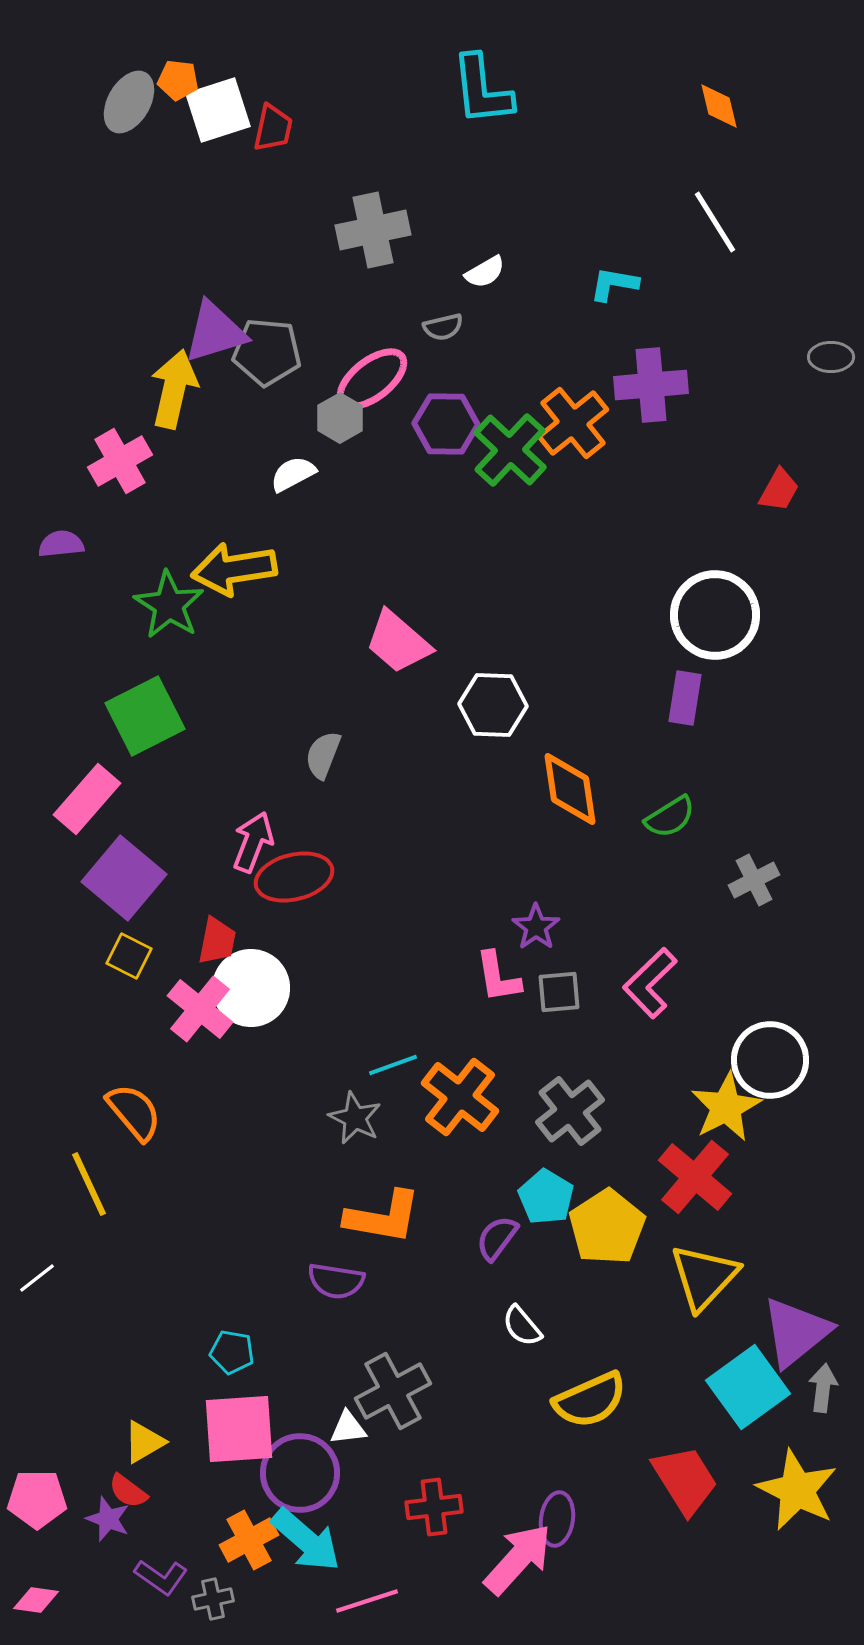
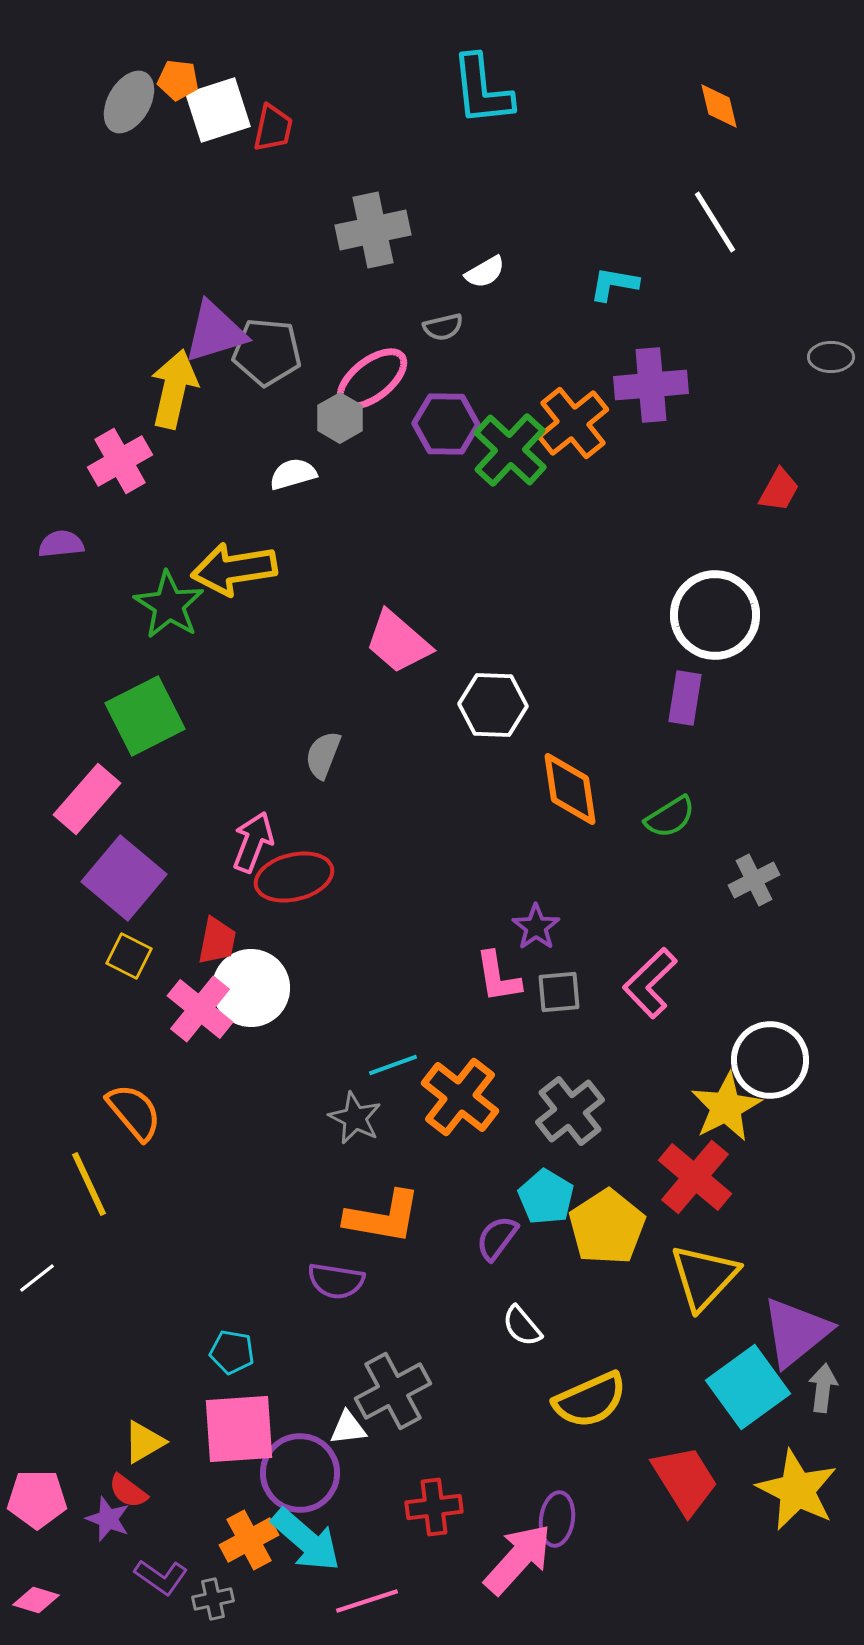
white semicircle at (293, 474): rotated 12 degrees clockwise
pink diamond at (36, 1600): rotated 9 degrees clockwise
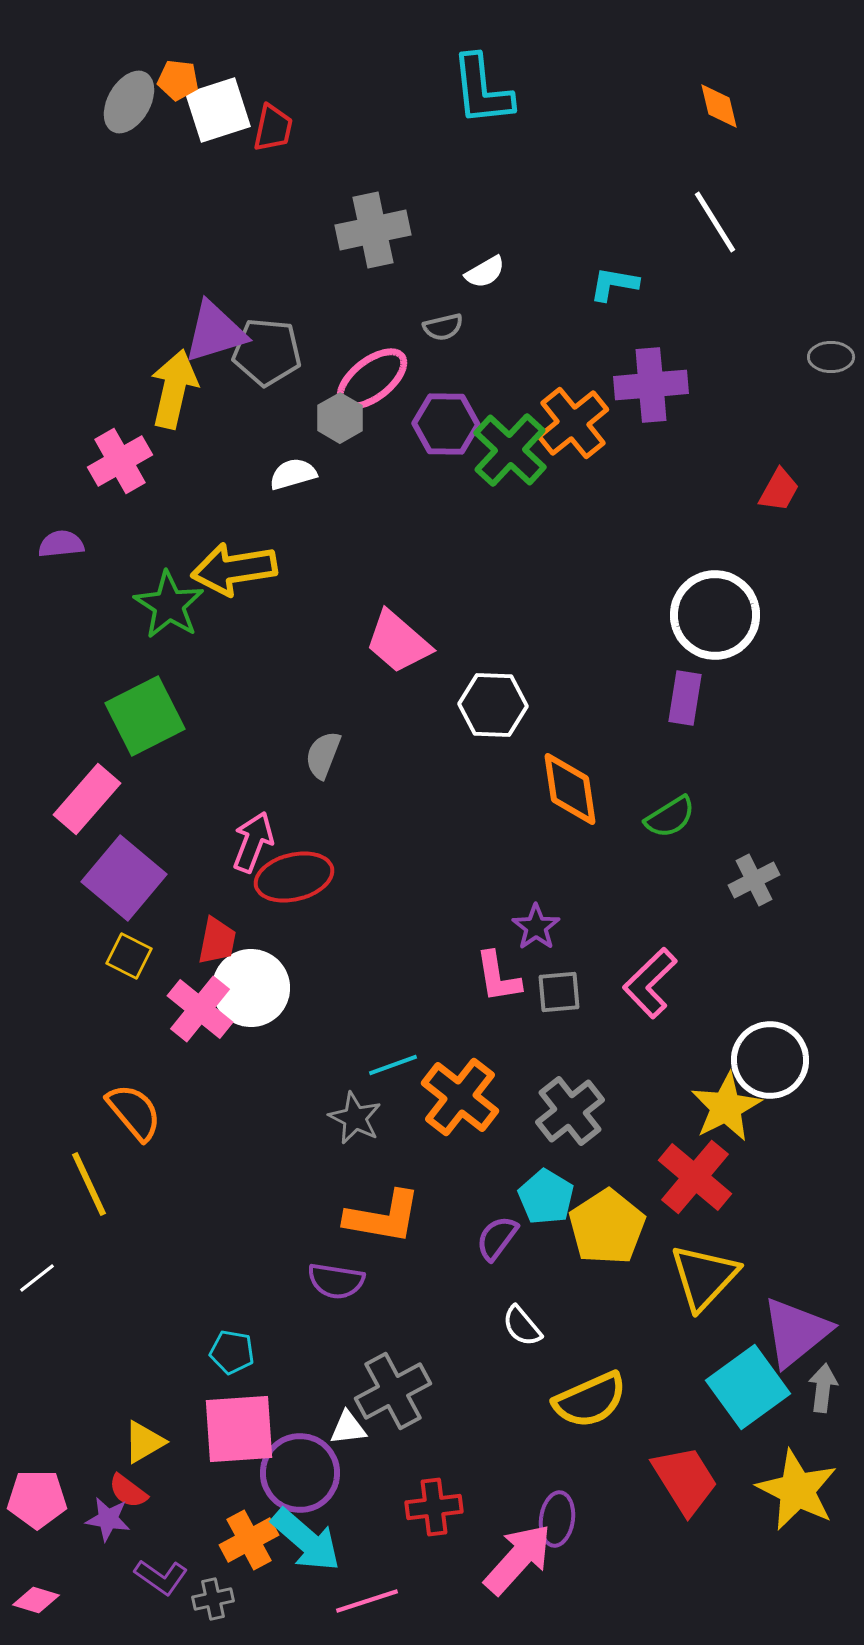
purple star at (108, 1519): rotated 12 degrees counterclockwise
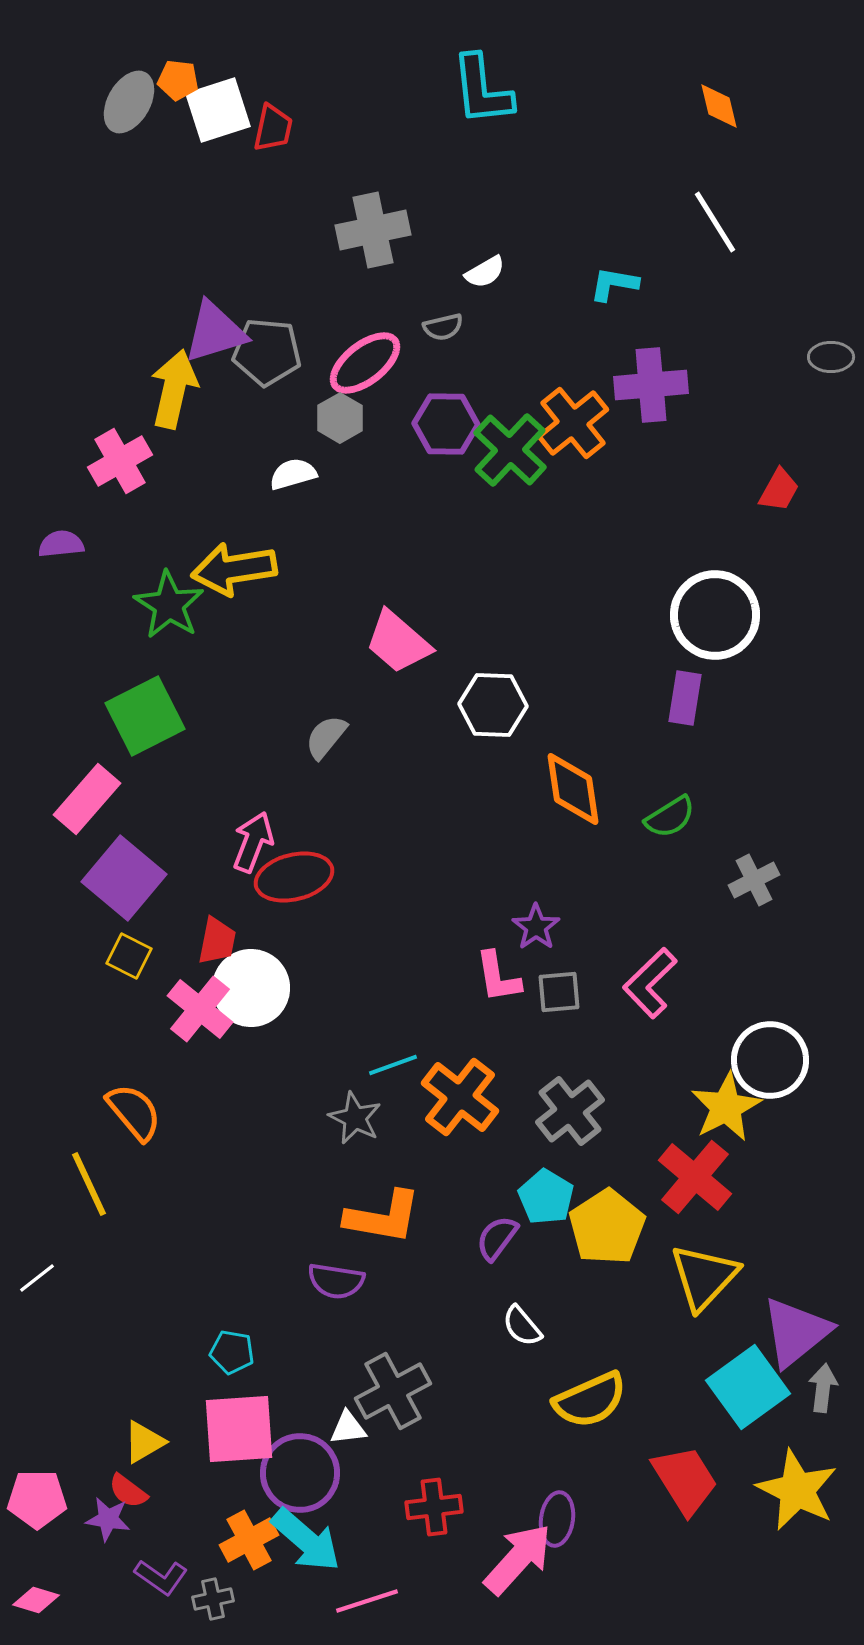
pink ellipse at (372, 379): moved 7 px left, 16 px up
gray semicircle at (323, 755): moved 3 px right, 18 px up; rotated 18 degrees clockwise
orange diamond at (570, 789): moved 3 px right
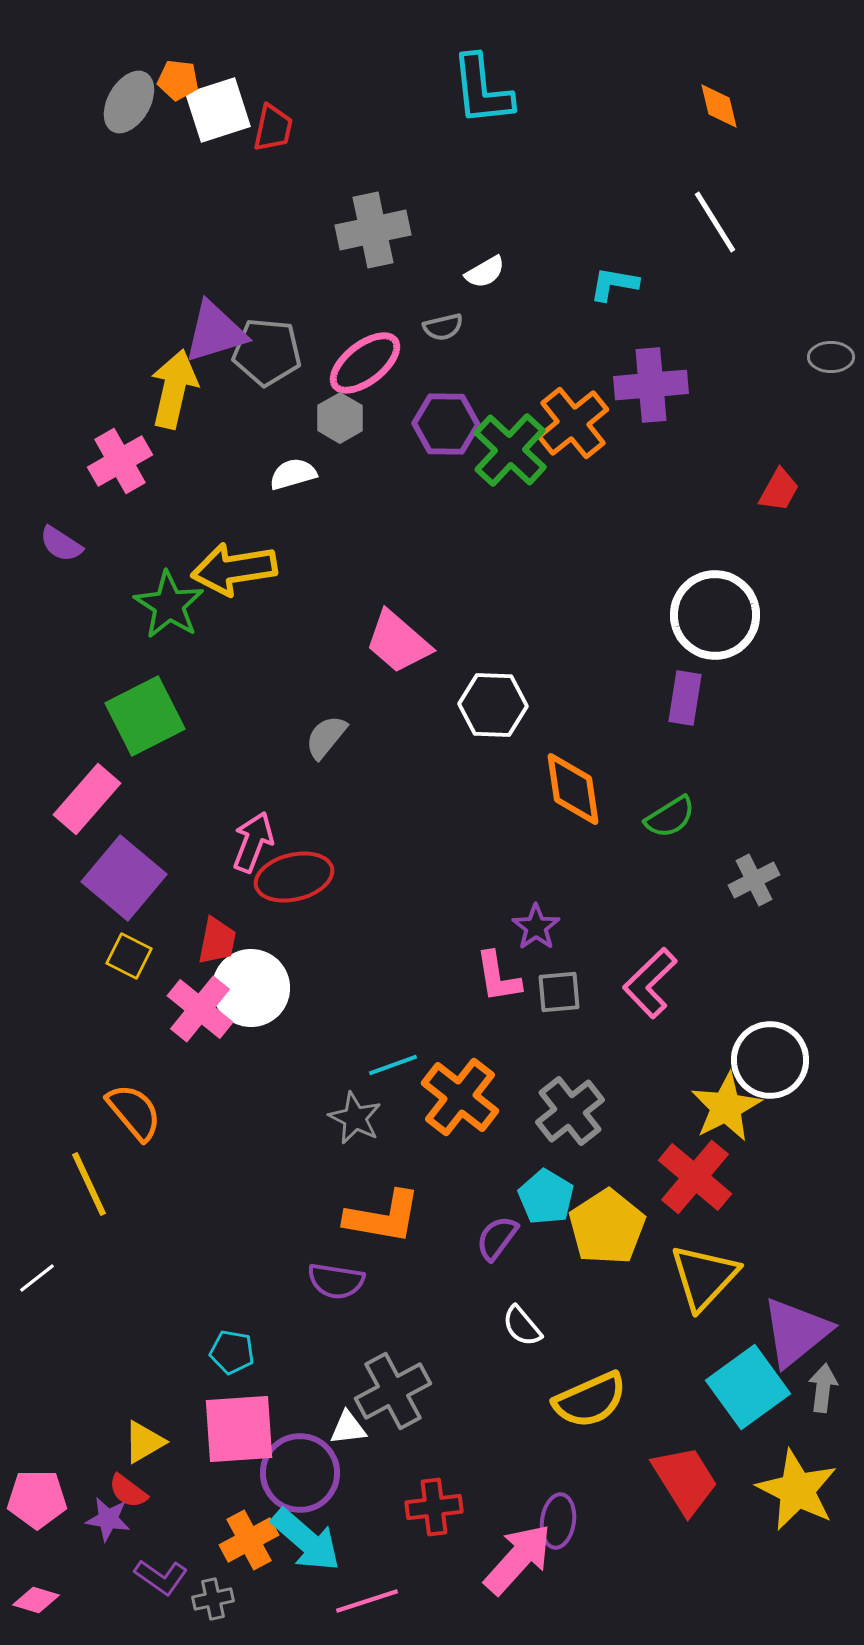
purple semicircle at (61, 544): rotated 141 degrees counterclockwise
purple ellipse at (557, 1519): moved 1 px right, 2 px down
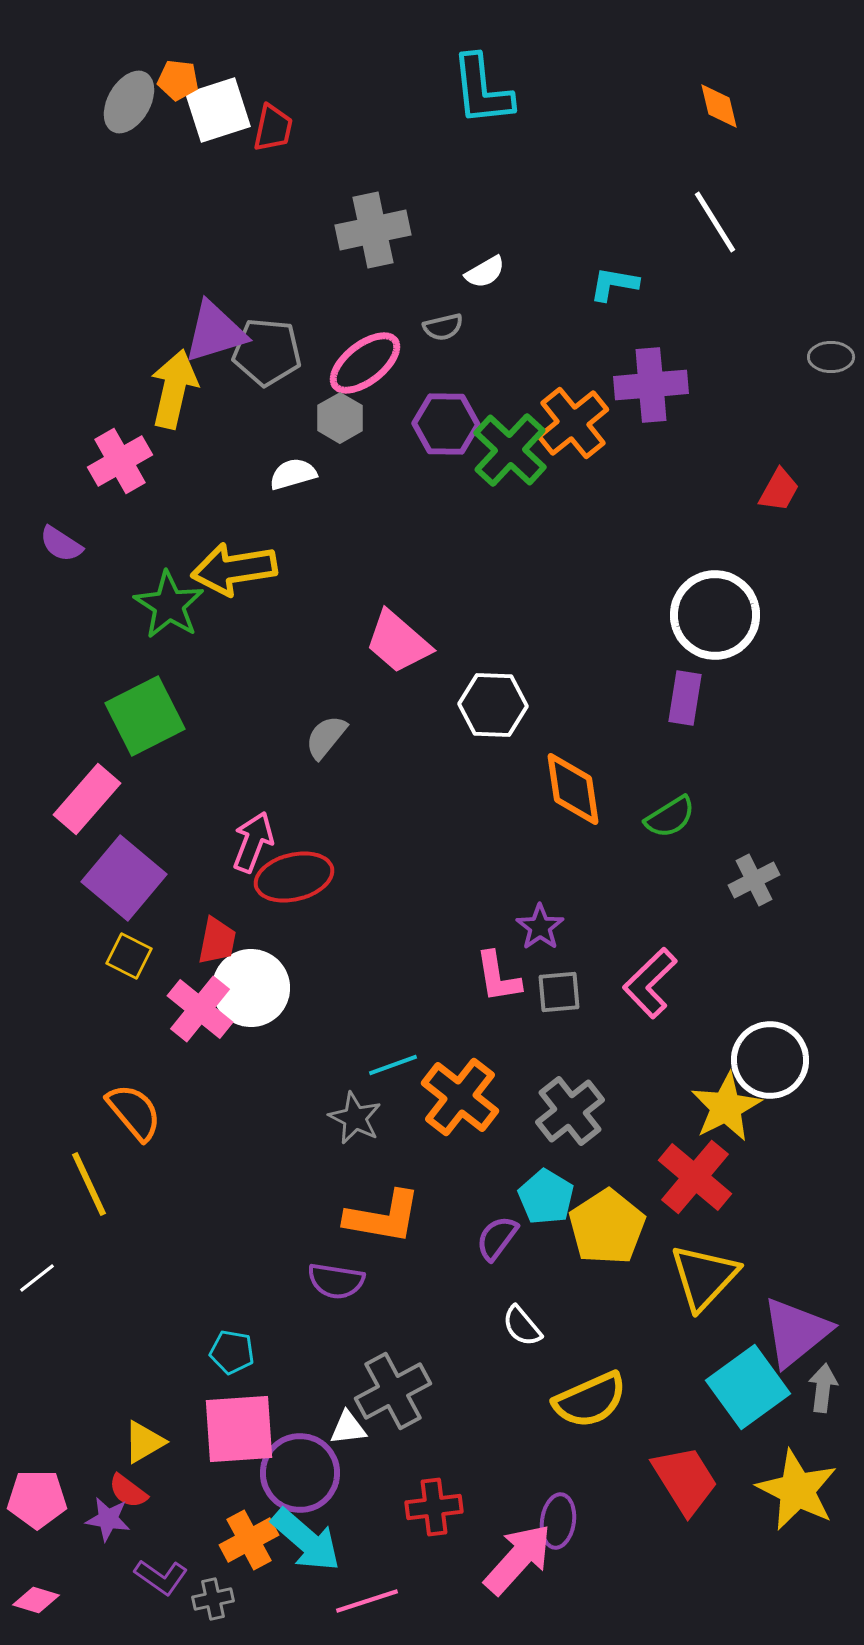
purple star at (536, 927): moved 4 px right
